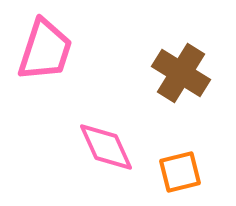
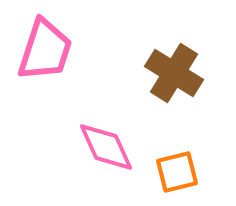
brown cross: moved 7 px left
orange square: moved 3 px left
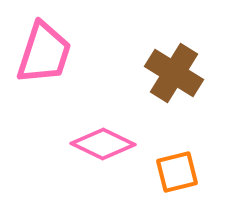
pink trapezoid: moved 1 px left, 3 px down
pink diamond: moved 3 px left, 3 px up; rotated 40 degrees counterclockwise
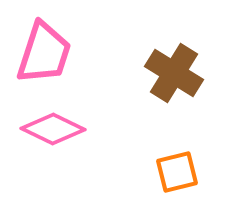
pink diamond: moved 50 px left, 15 px up
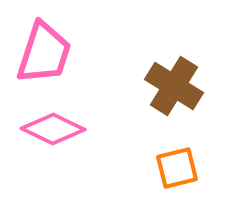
brown cross: moved 13 px down
orange square: moved 4 px up
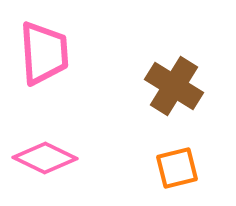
pink trapezoid: rotated 22 degrees counterclockwise
pink diamond: moved 8 px left, 29 px down
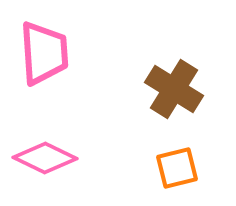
brown cross: moved 3 px down
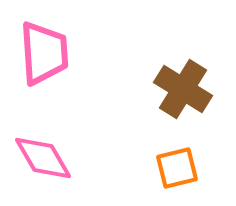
brown cross: moved 9 px right
pink diamond: moved 2 px left; rotated 34 degrees clockwise
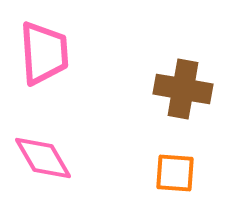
brown cross: rotated 22 degrees counterclockwise
orange square: moved 2 px left, 5 px down; rotated 18 degrees clockwise
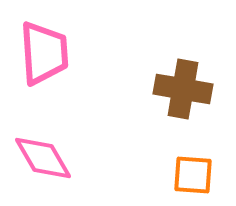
orange square: moved 18 px right, 2 px down
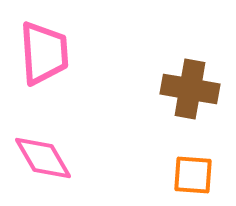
brown cross: moved 7 px right
